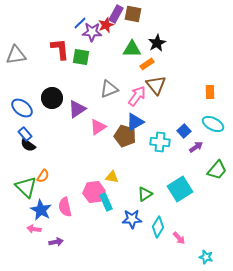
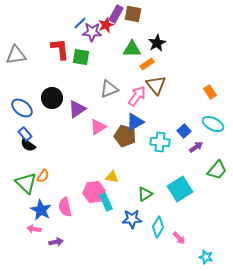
orange rectangle at (210, 92): rotated 32 degrees counterclockwise
green triangle at (26, 187): moved 4 px up
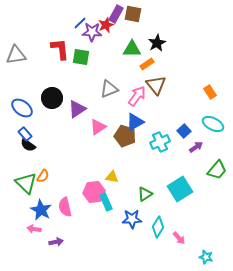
cyan cross at (160, 142): rotated 30 degrees counterclockwise
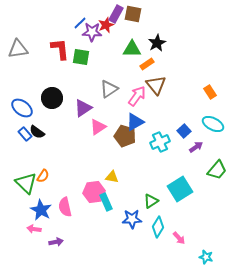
gray triangle at (16, 55): moved 2 px right, 6 px up
gray triangle at (109, 89): rotated 12 degrees counterclockwise
purple triangle at (77, 109): moved 6 px right, 1 px up
black semicircle at (28, 145): moved 9 px right, 13 px up
green triangle at (145, 194): moved 6 px right, 7 px down
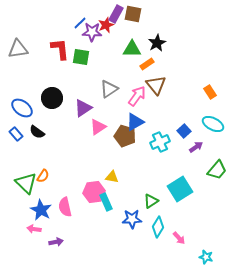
blue rectangle at (25, 134): moved 9 px left
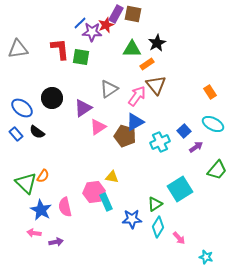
green triangle at (151, 201): moved 4 px right, 3 px down
pink arrow at (34, 229): moved 4 px down
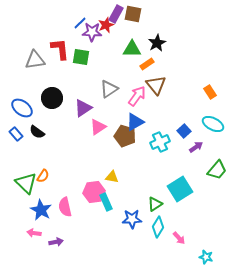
gray triangle at (18, 49): moved 17 px right, 11 px down
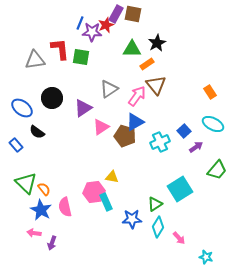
blue line at (80, 23): rotated 24 degrees counterclockwise
pink triangle at (98, 127): moved 3 px right
blue rectangle at (16, 134): moved 11 px down
orange semicircle at (43, 176): moved 1 px right, 13 px down; rotated 72 degrees counterclockwise
purple arrow at (56, 242): moved 4 px left, 1 px down; rotated 120 degrees clockwise
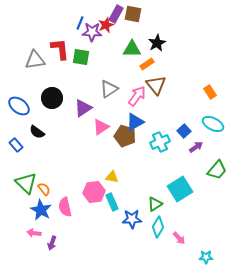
blue ellipse at (22, 108): moved 3 px left, 2 px up
cyan rectangle at (106, 202): moved 6 px right
cyan star at (206, 257): rotated 16 degrees counterclockwise
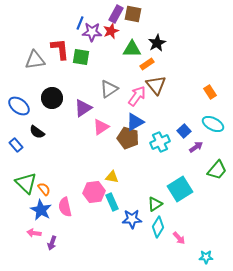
red star at (106, 25): moved 5 px right, 6 px down
brown pentagon at (125, 136): moved 3 px right, 2 px down
